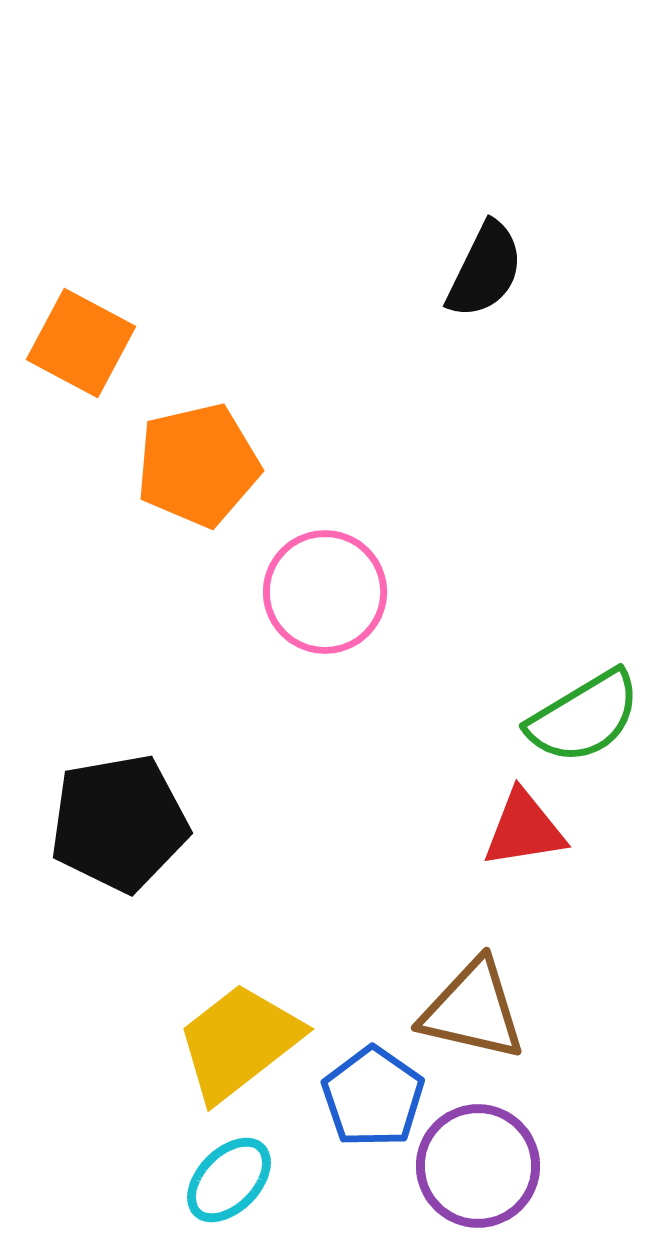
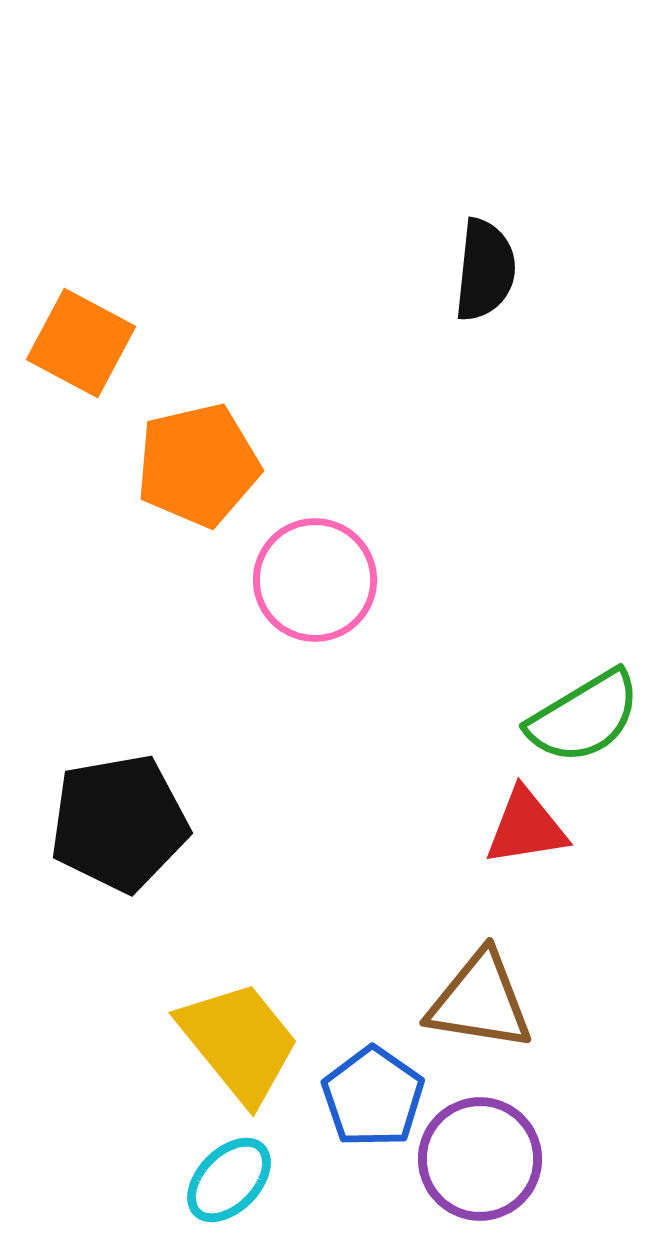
black semicircle: rotated 20 degrees counterclockwise
pink circle: moved 10 px left, 12 px up
red triangle: moved 2 px right, 2 px up
brown triangle: moved 7 px right, 9 px up; rotated 4 degrees counterclockwise
yellow trapezoid: rotated 89 degrees clockwise
purple circle: moved 2 px right, 7 px up
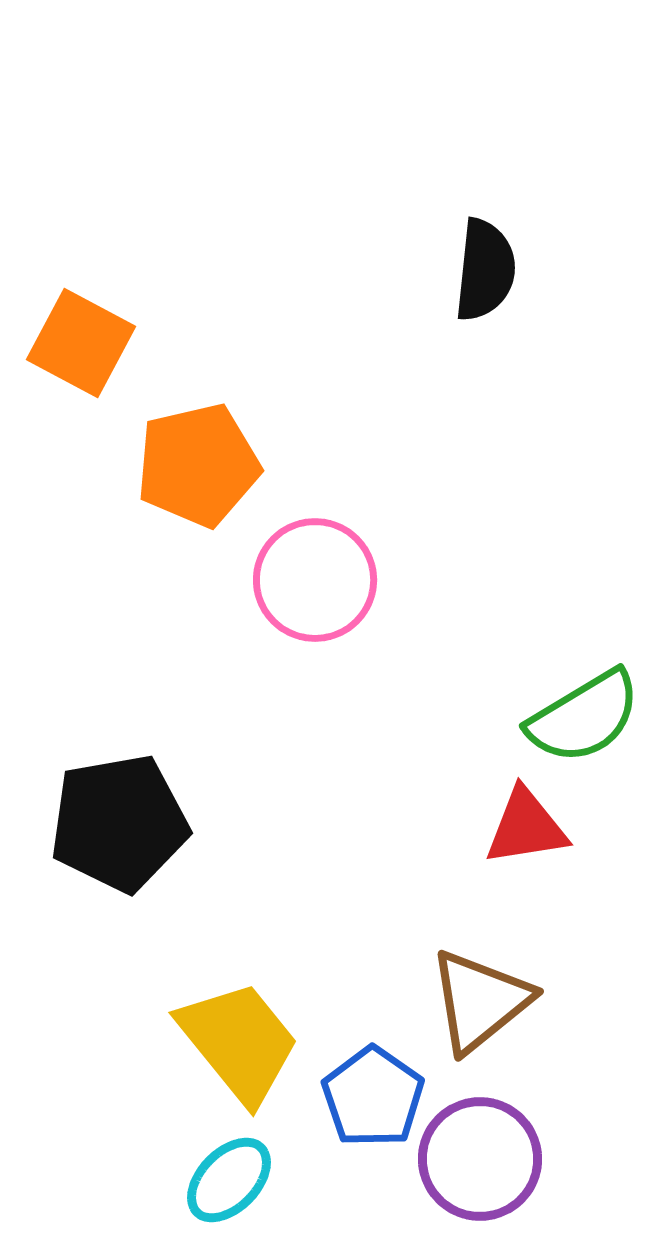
brown triangle: rotated 48 degrees counterclockwise
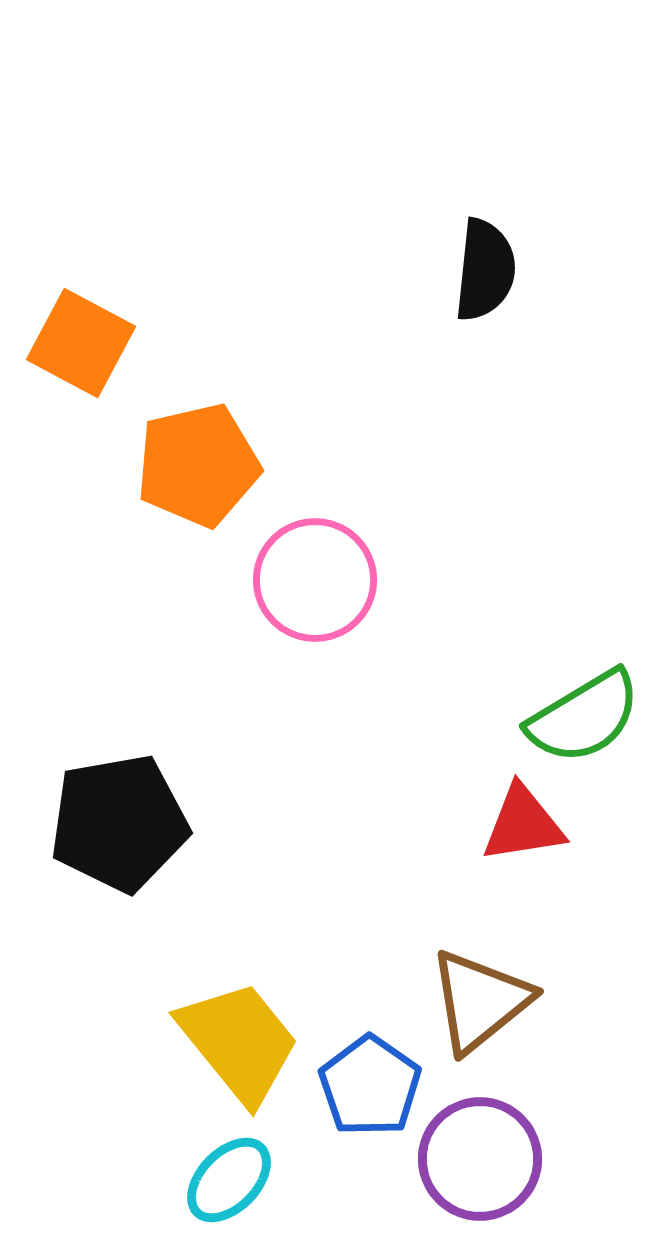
red triangle: moved 3 px left, 3 px up
blue pentagon: moved 3 px left, 11 px up
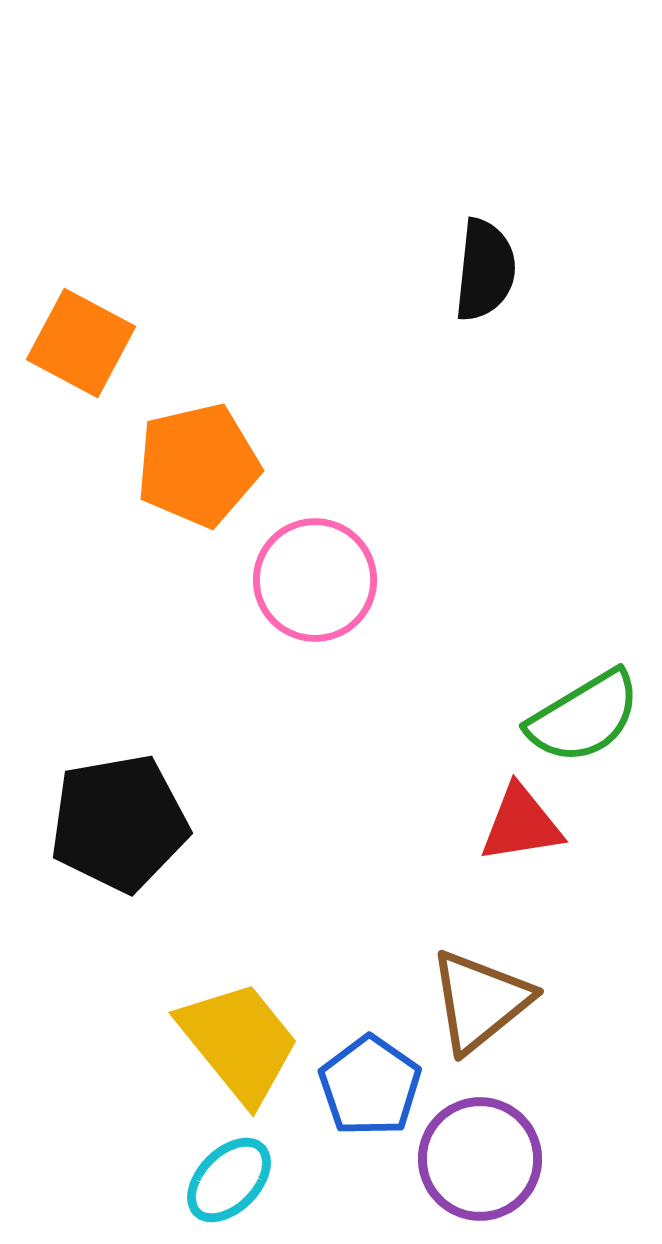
red triangle: moved 2 px left
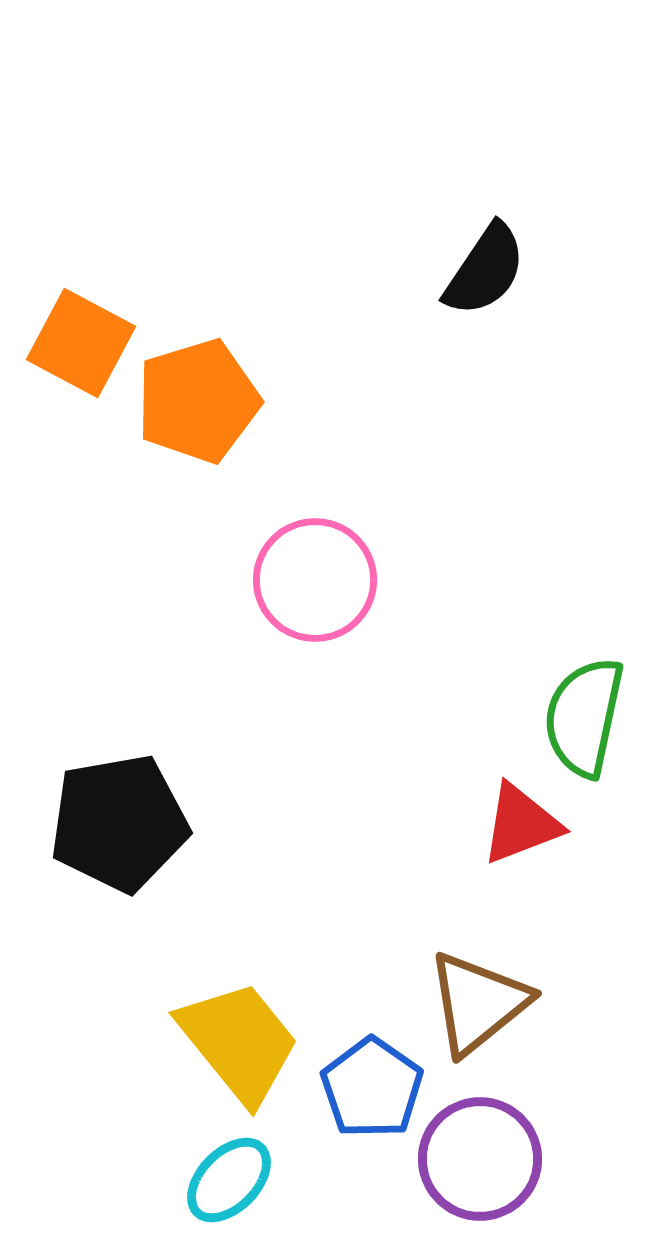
black semicircle: rotated 28 degrees clockwise
orange pentagon: moved 64 px up; rotated 4 degrees counterclockwise
green semicircle: rotated 133 degrees clockwise
red triangle: rotated 12 degrees counterclockwise
brown triangle: moved 2 px left, 2 px down
blue pentagon: moved 2 px right, 2 px down
